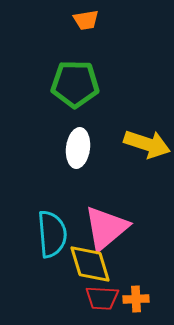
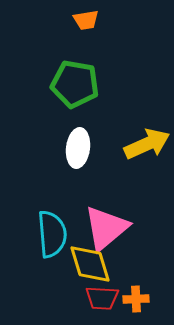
green pentagon: rotated 9 degrees clockwise
yellow arrow: rotated 42 degrees counterclockwise
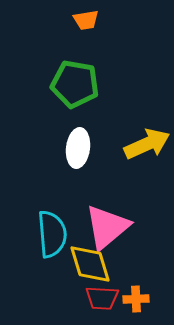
pink triangle: moved 1 px right, 1 px up
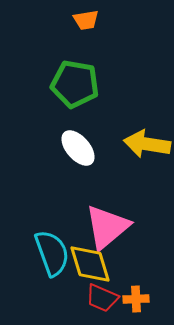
yellow arrow: rotated 147 degrees counterclockwise
white ellipse: rotated 48 degrees counterclockwise
cyan semicircle: moved 19 px down; rotated 15 degrees counterclockwise
red trapezoid: rotated 20 degrees clockwise
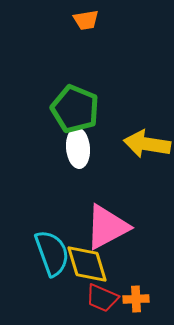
green pentagon: moved 25 px down; rotated 12 degrees clockwise
white ellipse: rotated 36 degrees clockwise
pink triangle: rotated 12 degrees clockwise
yellow diamond: moved 3 px left
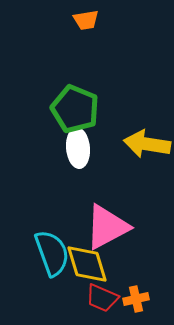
orange cross: rotated 10 degrees counterclockwise
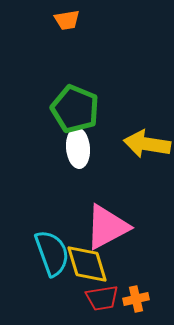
orange trapezoid: moved 19 px left
red trapezoid: rotated 32 degrees counterclockwise
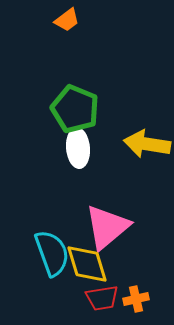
orange trapezoid: rotated 28 degrees counterclockwise
pink triangle: rotated 12 degrees counterclockwise
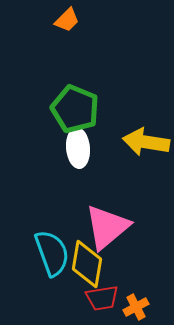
orange trapezoid: rotated 8 degrees counterclockwise
yellow arrow: moved 1 px left, 2 px up
yellow diamond: rotated 27 degrees clockwise
orange cross: moved 8 px down; rotated 15 degrees counterclockwise
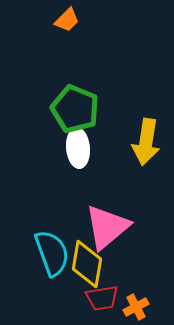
yellow arrow: rotated 90 degrees counterclockwise
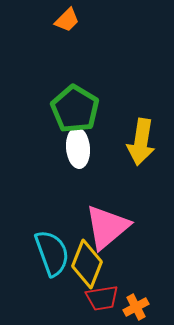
green pentagon: rotated 9 degrees clockwise
yellow arrow: moved 5 px left
yellow diamond: rotated 12 degrees clockwise
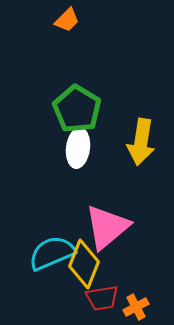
green pentagon: moved 2 px right
white ellipse: rotated 12 degrees clockwise
cyan semicircle: rotated 93 degrees counterclockwise
yellow diamond: moved 3 px left
